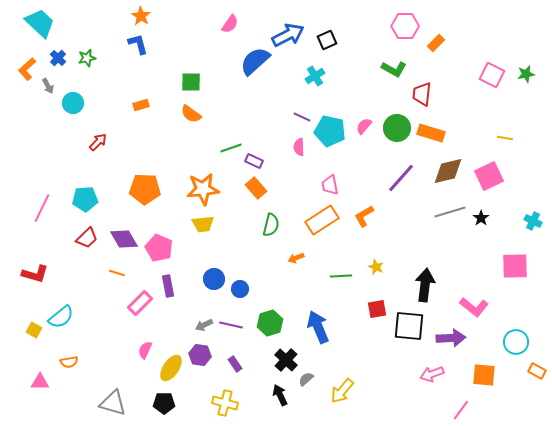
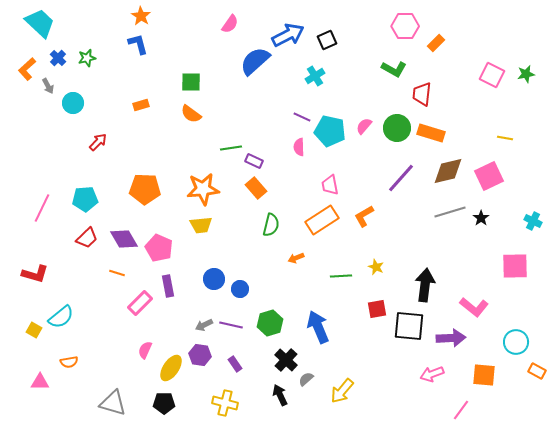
green line at (231, 148): rotated 10 degrees clockwise
yellow trapezoid at (203, 224): moved 2 px left, 1 px down
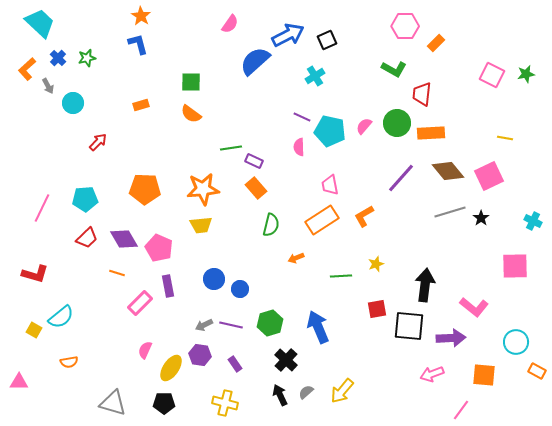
green circle at (397, 128): moved 5 px up
orange rectangle at (431, 133): rotated 20 degrees counterclockwise
brown diamond at (448, 171): rotated 64 degrees clockwise
yellow star at (376, 267): moved 3 px up; rotated 28 degrees clockwise
gray semicircle at (306, 379): moved 13 px down
pink triangle at (40, 382): moved 21 px left
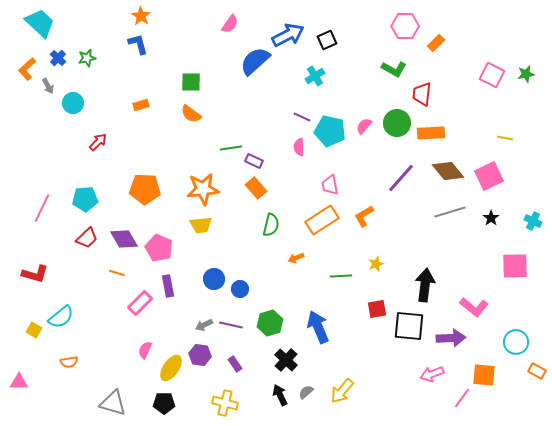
black star at (481, 218): moved 10 px right
pink line at (461, 410): moved 1 px right, 12 px up
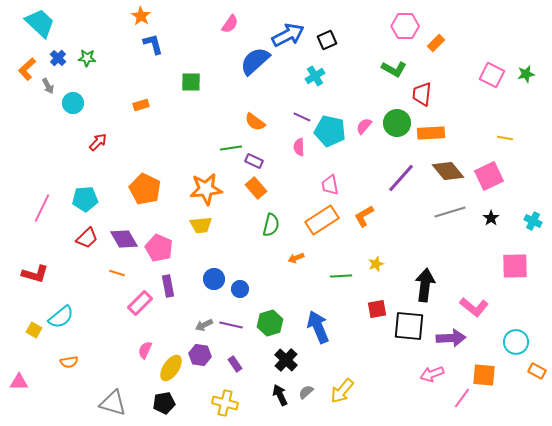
blue L-shape at (138, 44): moved 15 px right
green star at (87, 58): rotated 18 degrees clockwise
orange semicircle at (191, 114): moved 64 px right, 8 px down
orange pentagon at (145, 189): rotated 24 degrees clockwise
orange star at (203, 189): moved 3 px right
black pentagon at (164, 403): rotated 10 degrees counterclockwise
